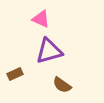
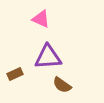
purple triangle: moved 1 px left, 6 px down; rotated 12 degrees clockwise
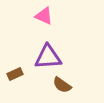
pink triangle: moved 3 px right, 3 px up
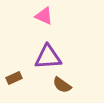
brown rectangle: moved 1 px left, 4 px down
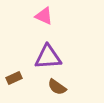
brown semicircle: moved 5 px left, 2 px down
